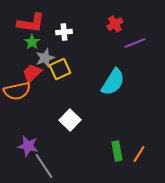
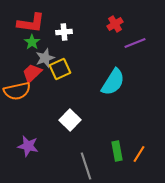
gray line: moved 42 px right; rotated 16 degrees clockwise
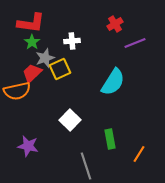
white cross: moved 8 px right, 9 px down
green rectangle: moved 7 px left, 12 px up
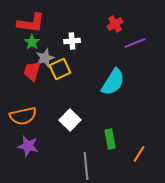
red trapezoid: moved 2 px up; rotated 30 degrees counterclockwise
orange semicircle: moved 6 px right, 25 px down
gray line: rotated 12 degrees clockwise
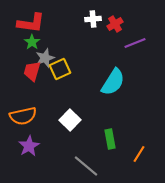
white cross: moved 21 px right, 22 px up
purple star: moved 1 px right; rotated 30 degrees clockwise
gray line: rotated 44 degrees counterclockwise
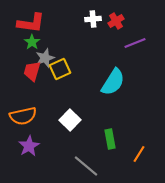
red cross: moved 1 px right, 3 px up
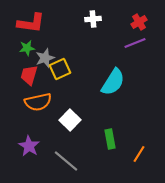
red cross: moved 23 px right, 1 px down
green star: moved 5 px left, 6 px down; rotated 28 degrees clockwise
red trapezoid: moved 3 px left, 4 px down
orange semicircle: moved 15 px right, 14 px up
purple star: rotated 10 degrees counterclockwise
gray line: moved 20 px left, 5 px up
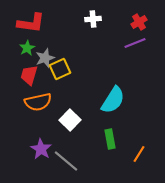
green star: rotated 21 degrees counterclockwise
cyan semicircle: moved 18 px down
purple star: moved 12 px right, 3 px down
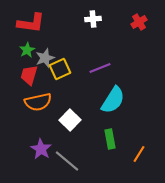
purple line: moved 35 px left, 25 px down
green star: moved 2 px down
gray line: moved 1 px right
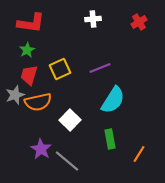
gray star: moved 30 px left, 37 px down
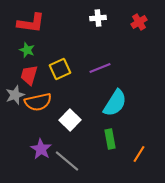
white cross: moved 5 px right, 1 px up
green star: rotated 21 degrees counterclockwise
cyan semicircle: moved 2 px right, 3 px down
